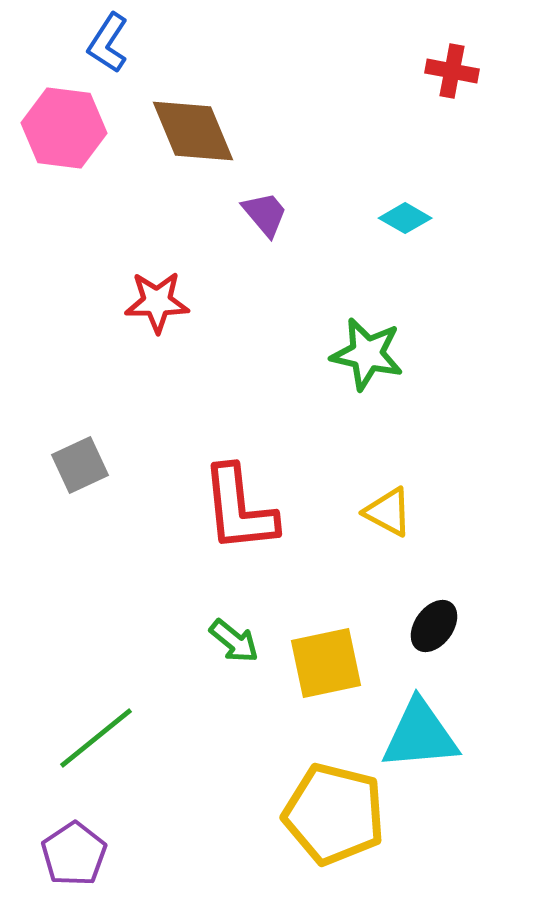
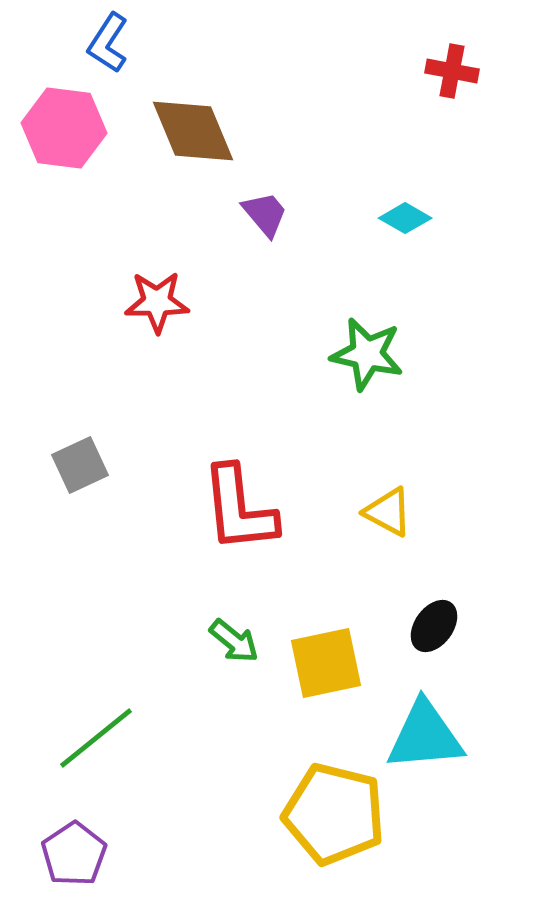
cyan triangle: moved 5 px right, 1 px down
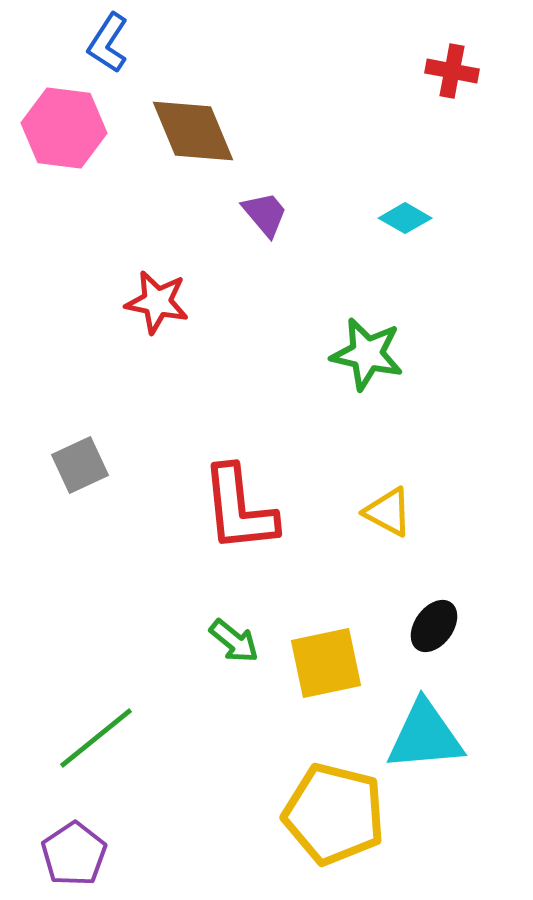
red star: rotated 12 degrees clockwise
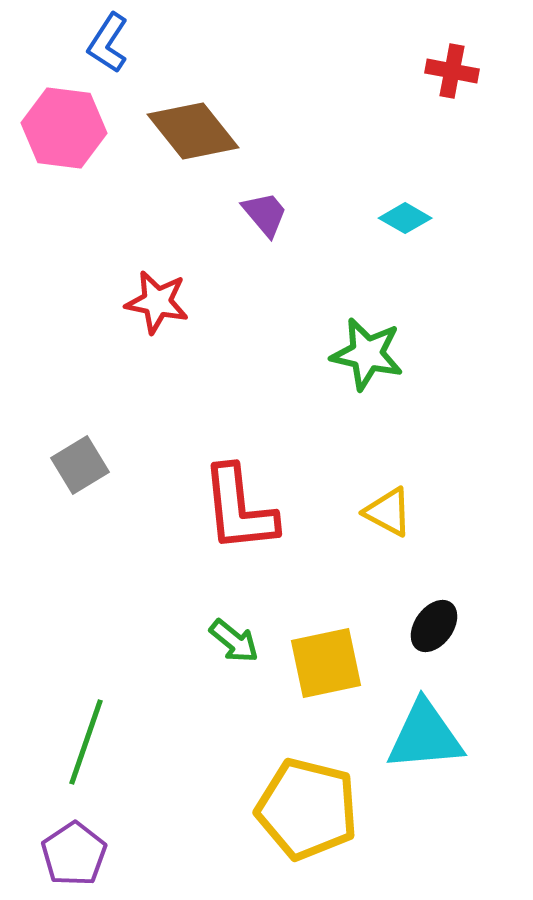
brown diamond: rotated 16 degrees counterclockwise
gray square: rotated 6 degrees counterclockwise
green line: moved 10 px left, 4 px down; rotated 32 degrees counterclockwise
yellow pentagon: moved 27 px left, 5 px up
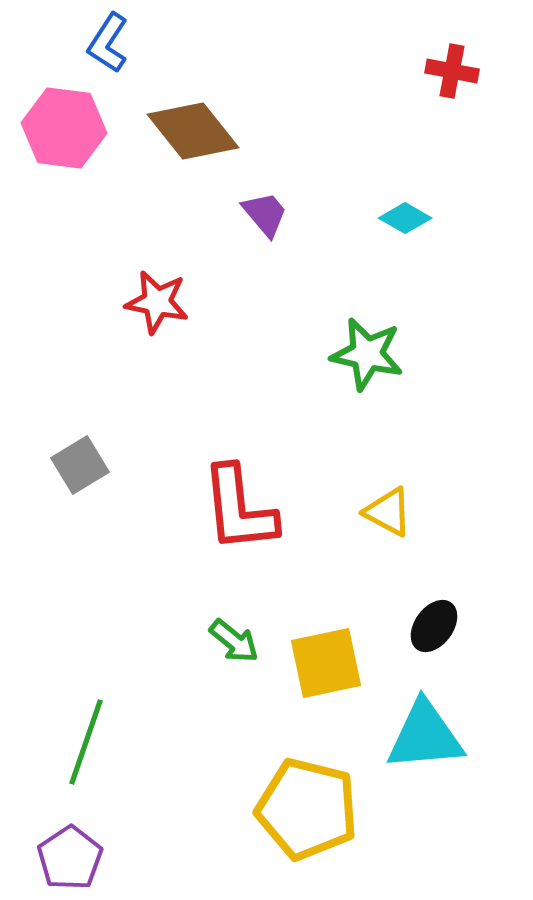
purple pentagon: moved 4 px left, 4 px down
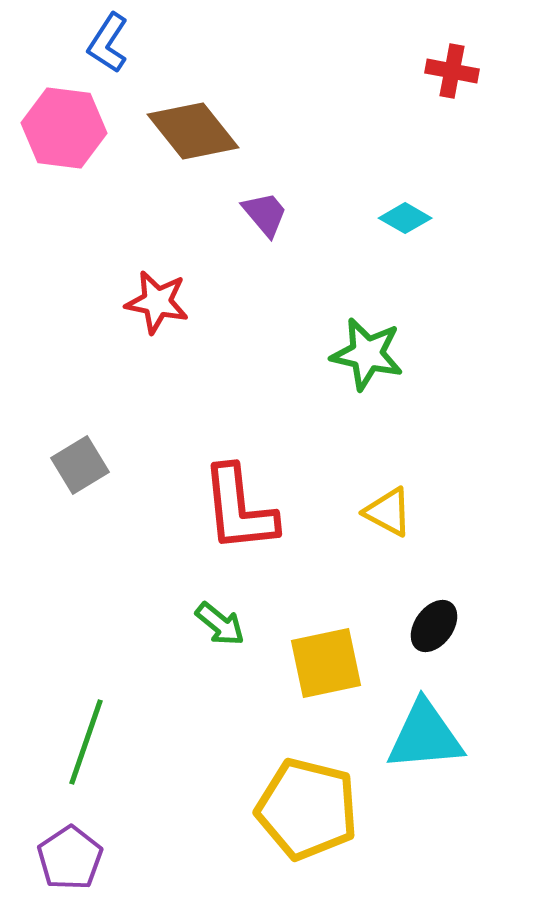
green arrow: moved 14 px left, 17 px up
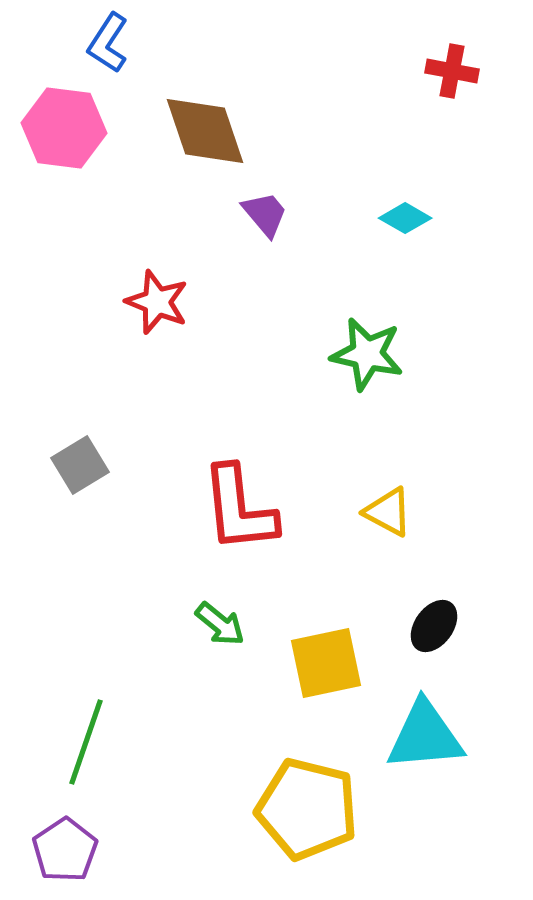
brown diamond: moved 12 px right; rotated 20 degrees clockwise
red star: rotated 10 degrees clockwise
purple pentagon: moved 5 px left, 8 px up
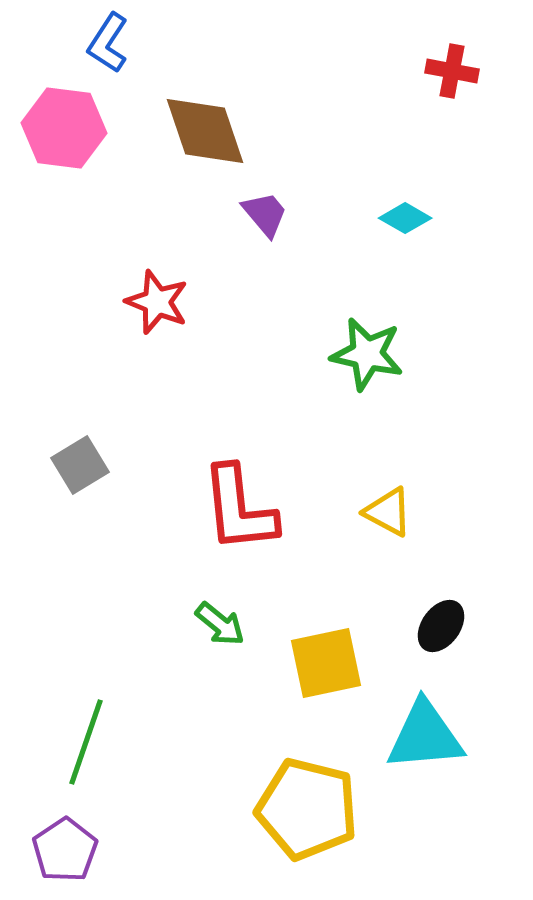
black ellipse: moved 7 px right
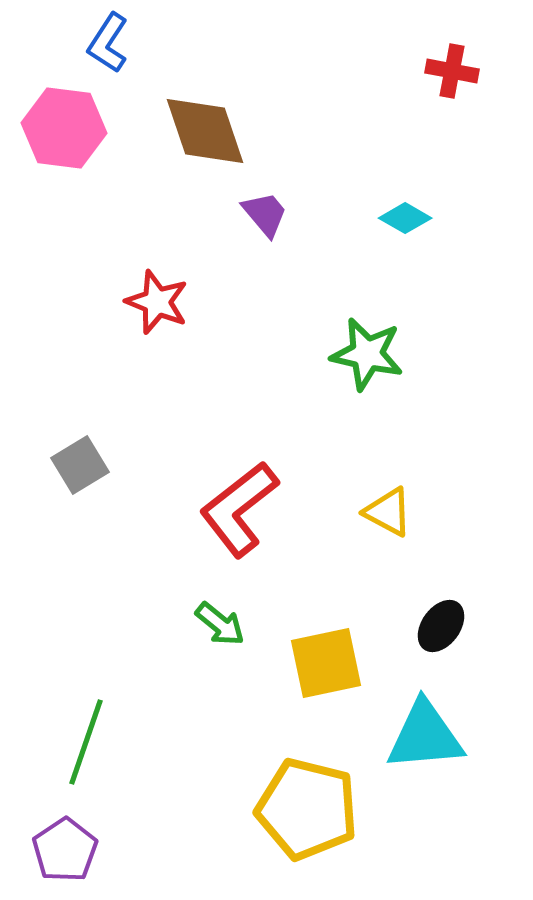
red L-shape: rotated 58 degrees clockwise
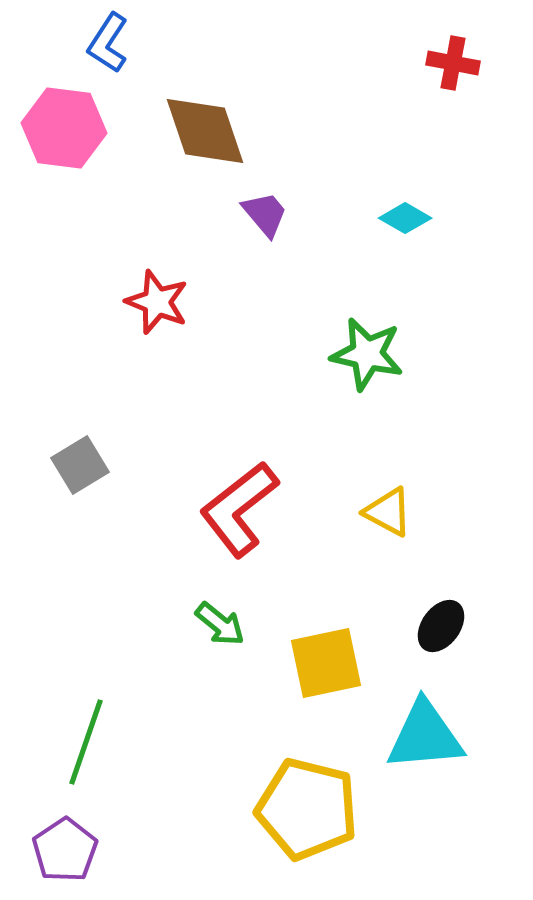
red cross: moved 1 px right, 8 px up
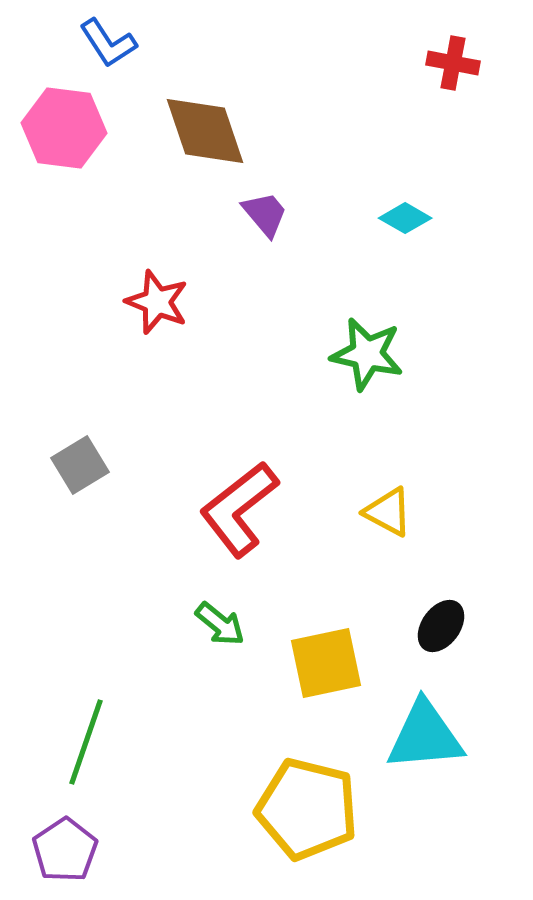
blue L-shape: rotated 66 degrees counterclockwise
